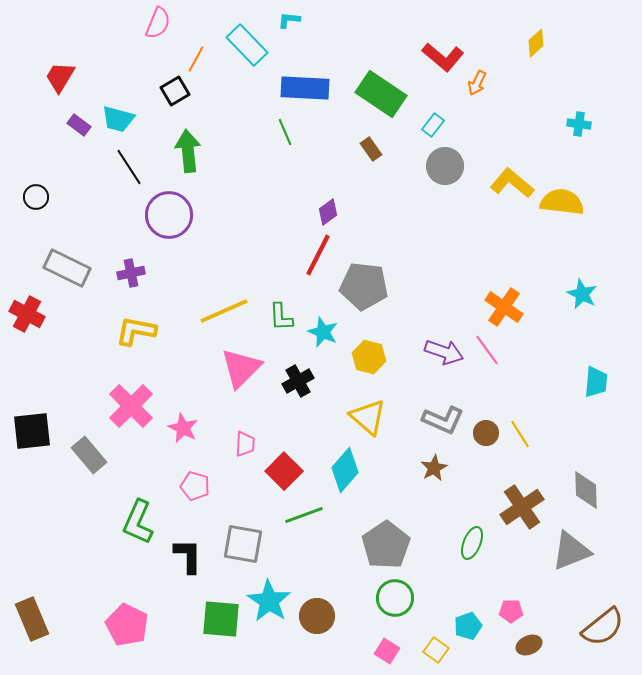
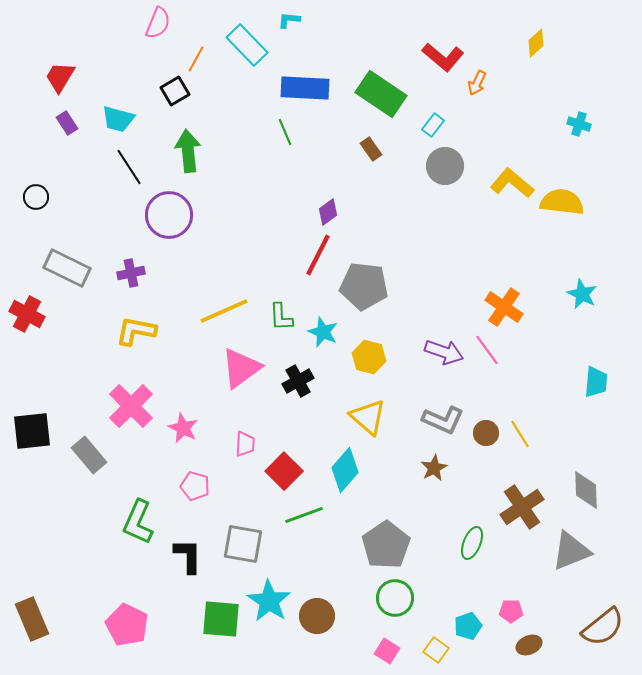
cyan cross at (579, 124): rotated 10 degrees clockwise
purple rectangle at (79, 125): moved 12 px left, 2 px up; rotated 20 degrees clockwise
pink triangle at (241, 368): rotated 9 degrees clockwise
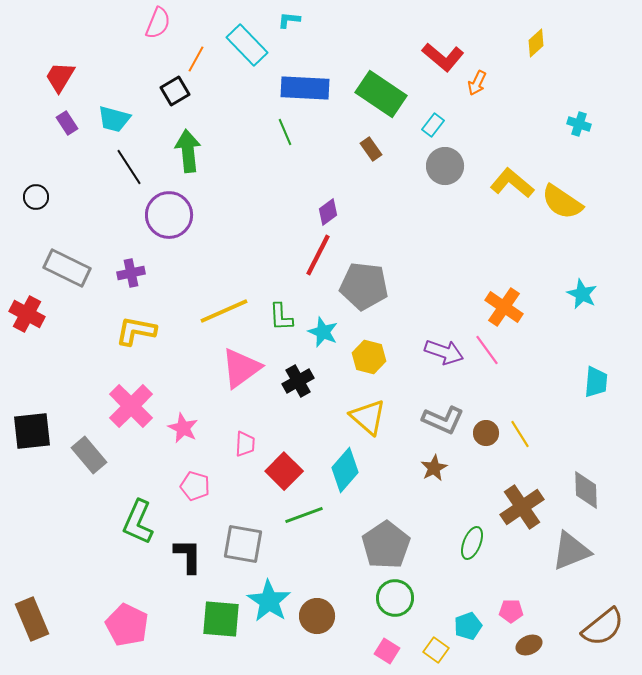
cyan trapezoid at (118, 119): moved 4 px left
yellow semicircle at (562, 202): rotated 153 degrees counterclockwise
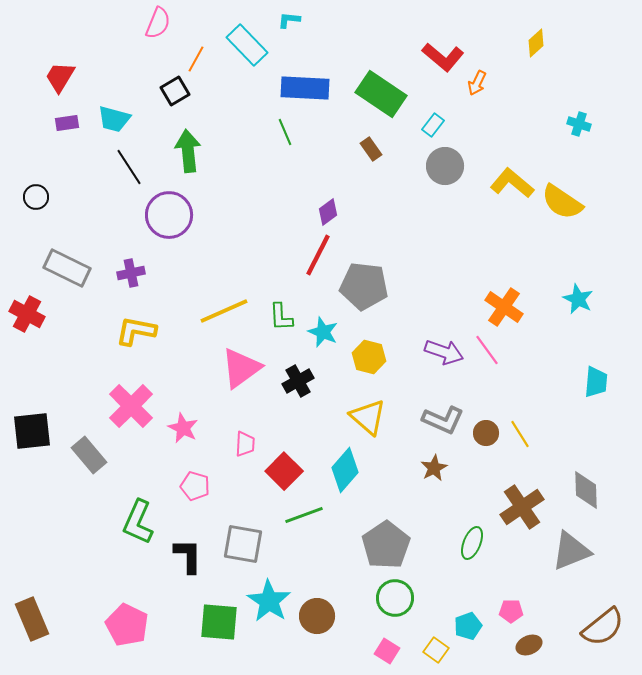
purple rectangle at (67, 123): rotated 65 degrees counterclockwise
cyan star at (582, 294): moved 4 px left, 5 px down
green square at (221, 619): moved 2 px left, 3 px down
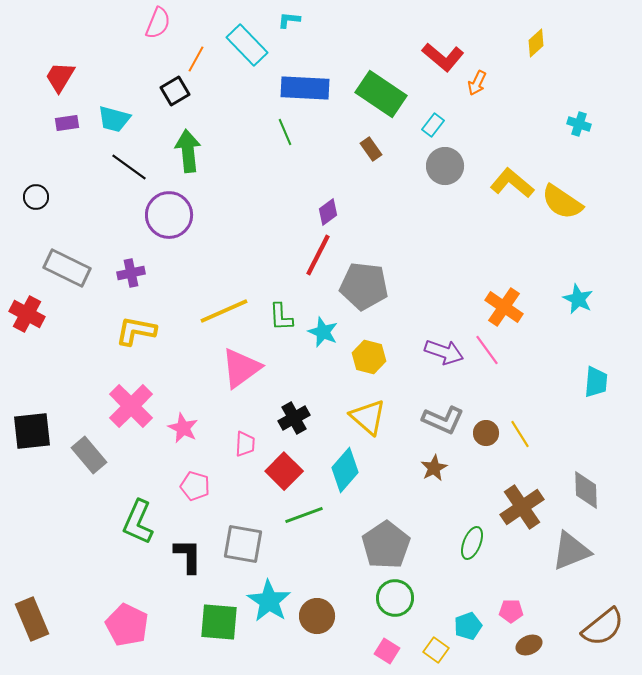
black line at (129, 167): rotated 21 degrees counterclockwise
black cross at (298, 381): moved 4 px left, 37 px down
